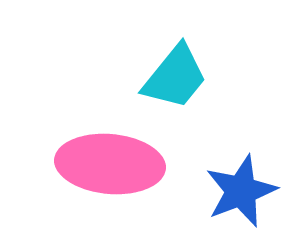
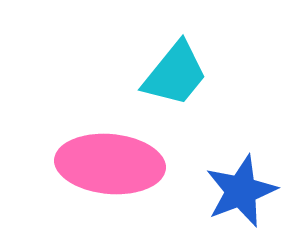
cyan trapezoid: moved 3 px up
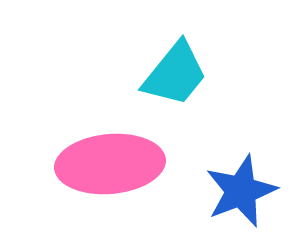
pink ellipse: rotated 10 degrees counterclockwise
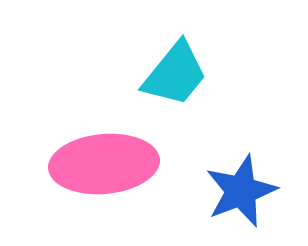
pink ellipse: moved 6 px left
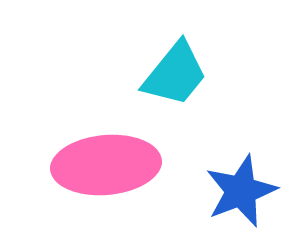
pink ellipse: moved 2 px right, 1 px down
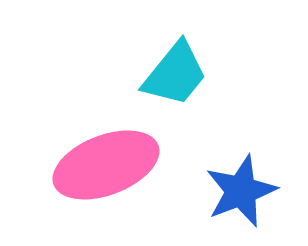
pink ellipse: rotated 16 degrees counterclockwise
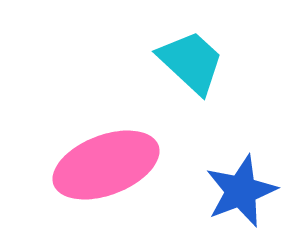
cyan trapezoid: moved 16 px right, 12 px up; rotated 86 degrees counterclockwise
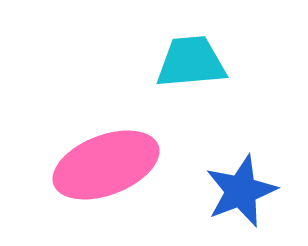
cyan trapezoid: rotated 48 degrees counterclockwise
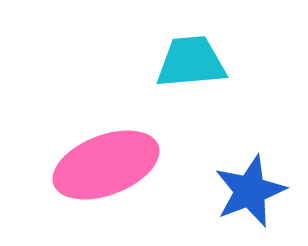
blue star: moved 9 px right
